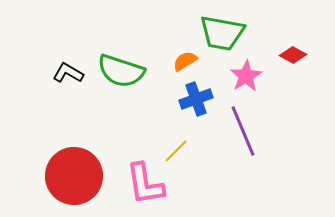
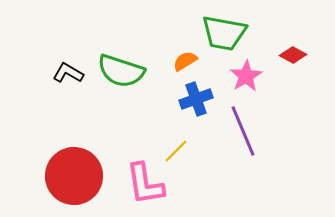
green trapezoid: moved 2 px right
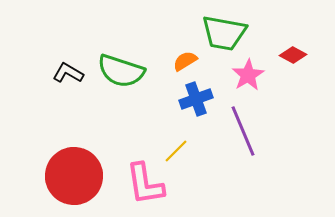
pink star: moved 2 px right, 1 px up
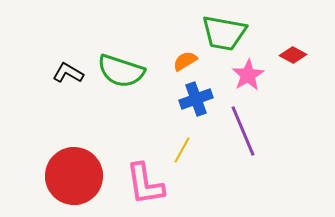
yellow line: moved 6 px right, 1 px up; rotated 16 degrees counterclockwise
